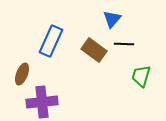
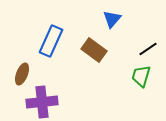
black line: moved 24 px right, 5 px down; rotated 36 degrees counterclockwise
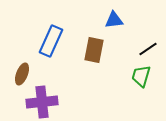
blue triangle: moved 2 px right, 1 px down; rotated 42 degrees clockwise
brown rectangle: rotated 65 degrees clockwise
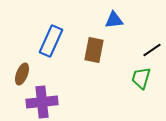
black line: moved 4 px right, 1 px down
green trapezoid: moved 2 px down
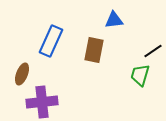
black line: moved 1 px right, 1 px down
green trapezoid: moved 1 px left, 3 px up
